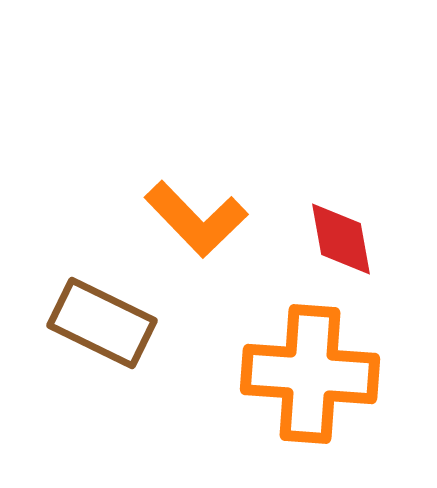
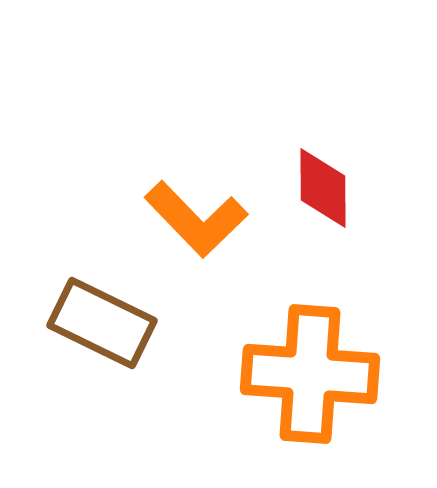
red diamond: moved 18 px left, 51 px up; rotated 10 degrees clockwise
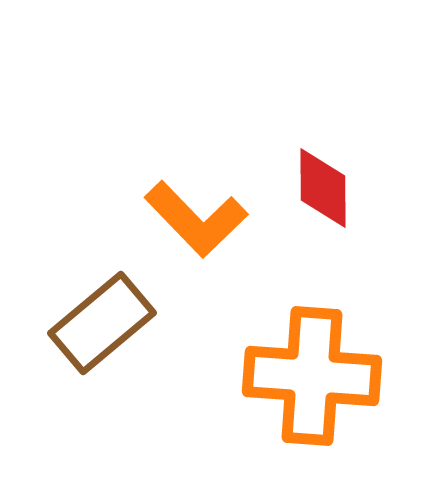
brown rectangle: rotated 66 degrees counterclockwise
orange cross: moved 2 px right, 2 px down
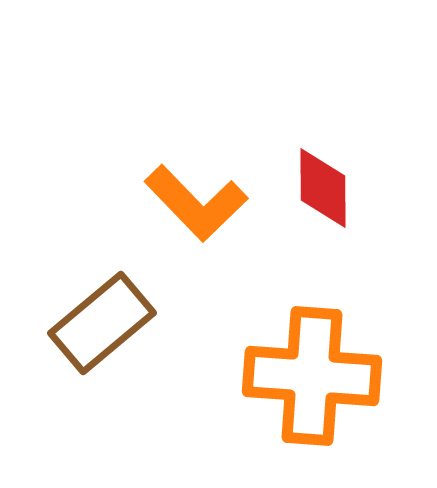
orange L-shape: moved 16 px up
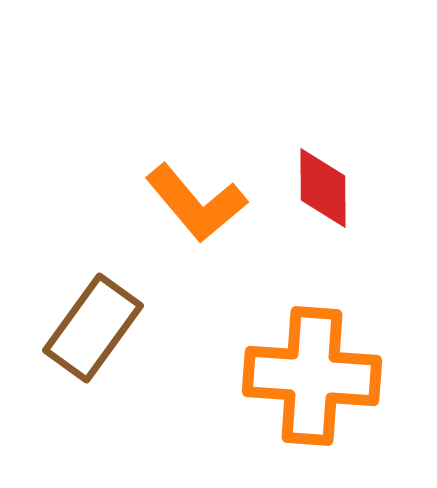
orange L-shape: rotated 4 degrees clockwise
brown rectangle: moved 9 px left, 5 px down; rotated 14 degrees counterclockwise
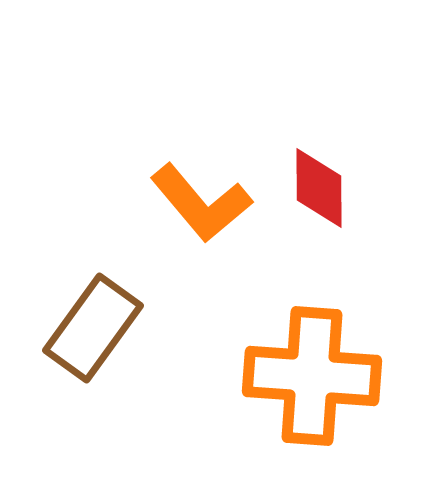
red diamond: moved 4 px left
orange L-shape: moved 5 px right
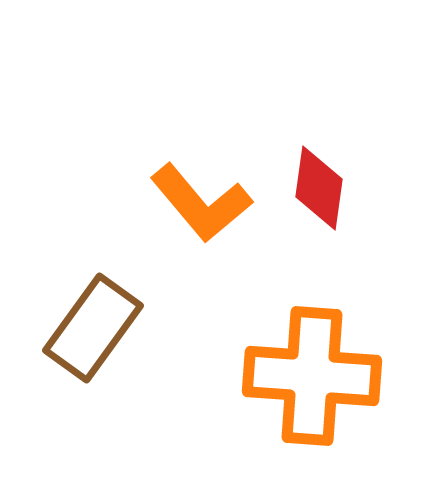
red diamond: rotated 8 degrees clockwise
